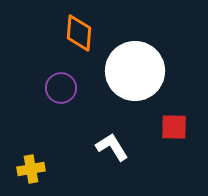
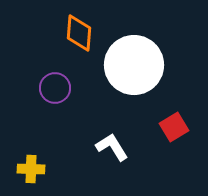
white circle: moved 1 px left, 6 px up
purple circle: moved 6 px left
red square: rotated 32 degrees counterclockwise
yellow cross: rotated 12 degrees clockwise
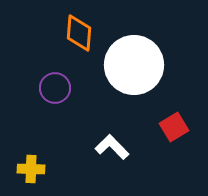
white L-shape: rotated 12 degrees counterclockwise
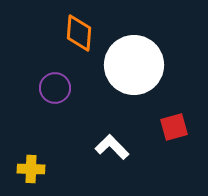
red square: rotated 16 degrees clockwise
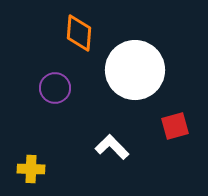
white circle: moved 1 px right, 5 px down
red square: moved 1 px right, 1 px up
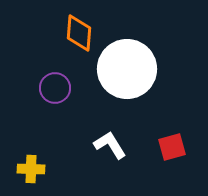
white circle: moved 8 px left, 1 px up
red square: moved 3 px left, 21 px down
white L-shape: moved 2 px left, 2 px up; rotated 12 degrees clockwise
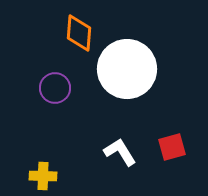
white L-shape: moved 10 px right, 7 px down
yellow cross: moved 12 px right, 7 px down
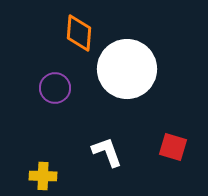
red square: moved 1 px right; rotated 32 degrees clockwise
white L-shape: moved 13 px left; rotated 12 degrees clockwise
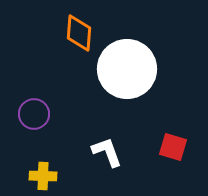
purple circle: moved 21 px left, 26 px down
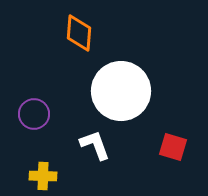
white circle: moved 6 px left, 22 px down
white L-shape: moved 12 px left, 7 px up
